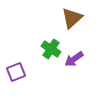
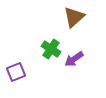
brown triangle: moved 2 px right, 1 px up
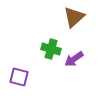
green cross: rotated 18 degrees counterclockwise
purple square: moved 3 px right, 5 px down; rotated 36 degrees clockwise
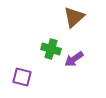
purple square: moved 3 px right
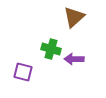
purple arrow: rotated 36 degrees clockwise
purple square: moved 1 px right, 5 px up
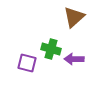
purple square: moved 4 px right, 9 px up
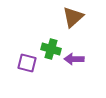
brown triangle: moved 1 px left
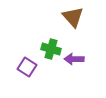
brown triangle: rotated 30 degrees counterclockwise
purple square: moved 4 px down; rotated 18 degrees clockwise
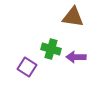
brown triangle: rotated 40 degrees counterclockwise
purple arrow: moved 2 px right, 2 px up
